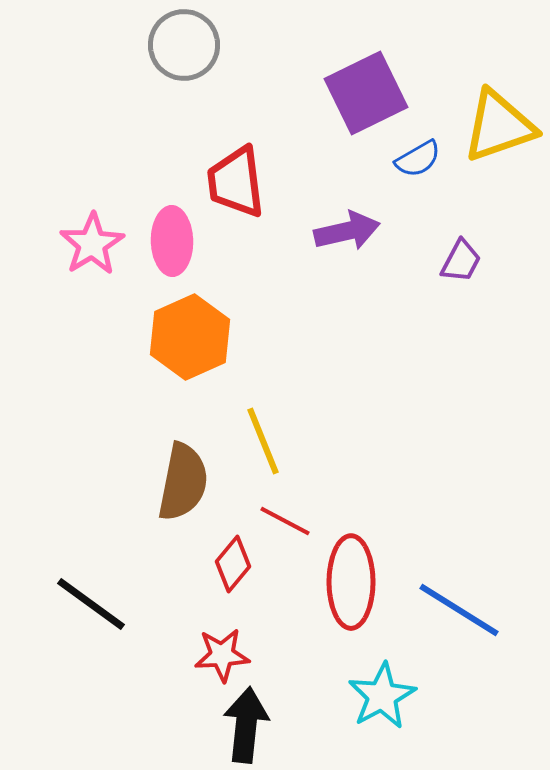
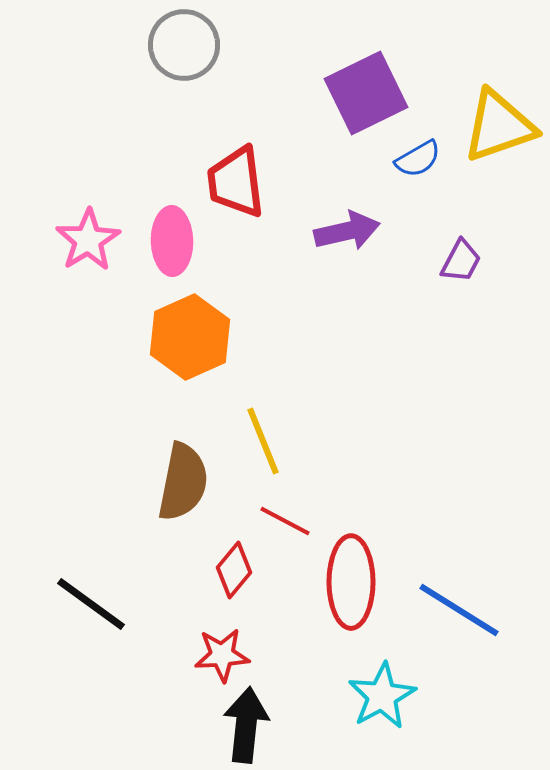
pink star: moved 4 px left, 4 px up
red diamond: moved 1 px right, 6 px down
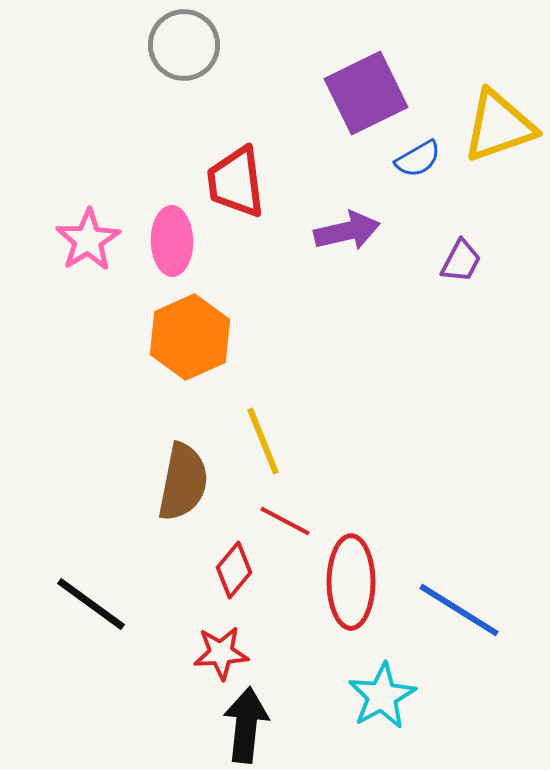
red star: moved 1 px left, 2 px up
